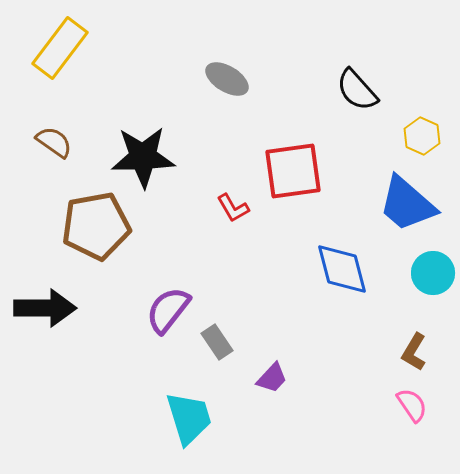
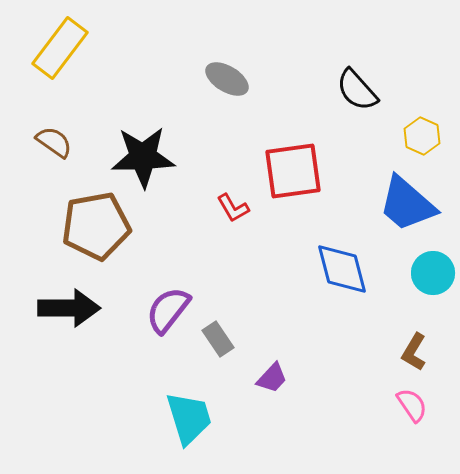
black arrow: moved 24 px right
gray rectangle: moved 1 px right, 3 px up
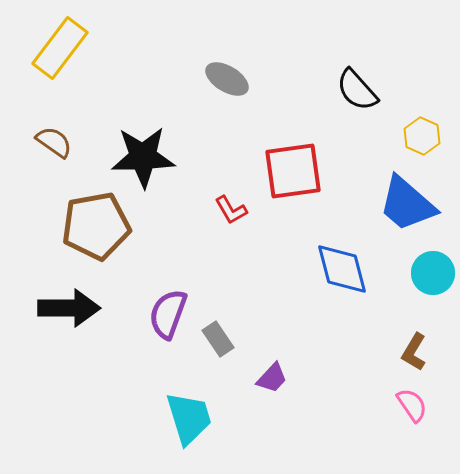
red L-shape: moved 2 px left, 2 px down
purple semicircle: moved 4 px down; rotated 18 degrees counterclockwise
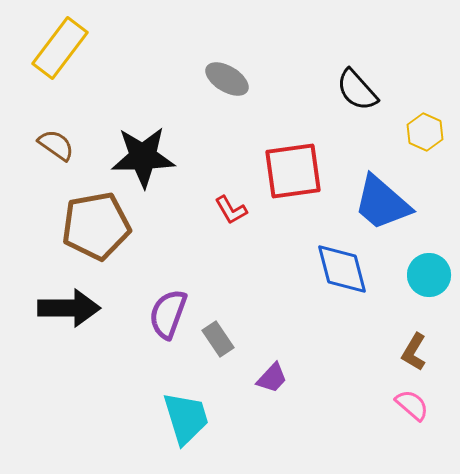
yellow hexagon: moved 3 px right, 4 px up
brown semicircle: moved 2 px right, 3 px down
blue trapezoid: moved 25 px left, 1 px up
cyan circle: moved 4 px left, 2 px down
pink semicircle: rotated 15 degrees counterclockwise
cyan trapezoid: moved 3 px left
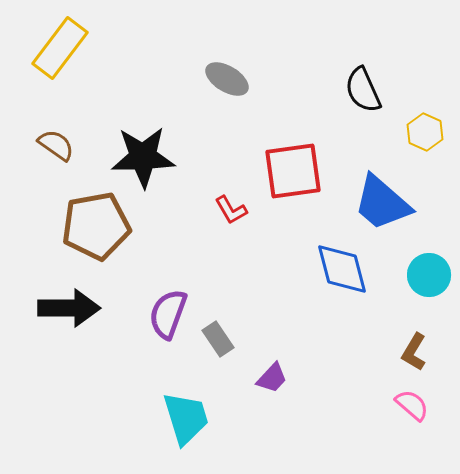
black semicircle: moved 6 px right; rotated 18 degrees clockwise
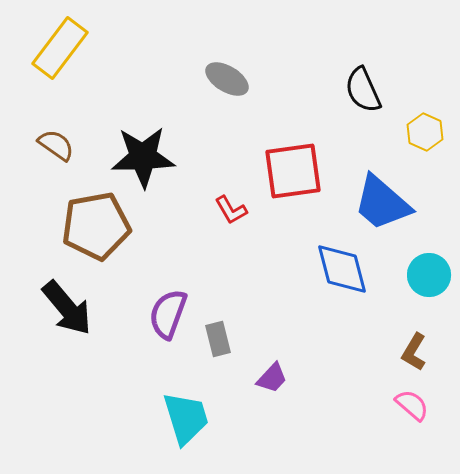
black arrow: moved 2 px left; rotated 50 degrees clockwise
gray rectangle: rotated 20 degrees clockwise
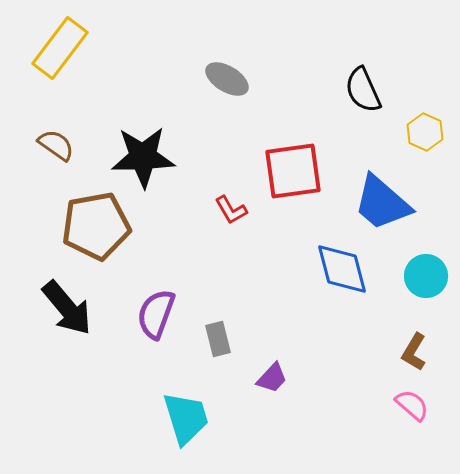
cyan circle: moved 3 px left, 1 px down
purple semicircle: moved 12 px left
